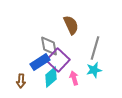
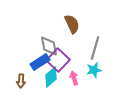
brown semicircle: moved 1 px right, 1 px up
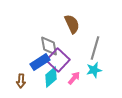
pink arrow: rotated 56 degrees clockwise
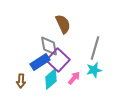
brown semicircle: moved 9 px left
cyan diamond: moved 2 px down
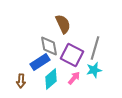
purple square: moved 14 px right, 5 px up; rotated 15 degrees counterclockwise
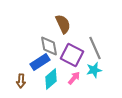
gray line: rotated 40 degrees counterclockwise
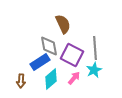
gray line: rotated 20 degrees clockwise
cyan star: rotated 14 degrees counterclockwise
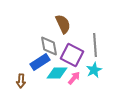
gray line: moved 3 px up
cyan diamond: moved 6 px right, 6 px up; rotated 40 degrees clockwise
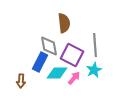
brown semicircle: moved 1 px right, 1 px up; rotated 18 degrees clockwise
blue rectangle: rotated 30 degrees counterclockwise
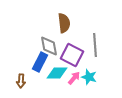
cyan star: moved 5 px left, 7 px down; rotated 28 degrees counterclockwise
